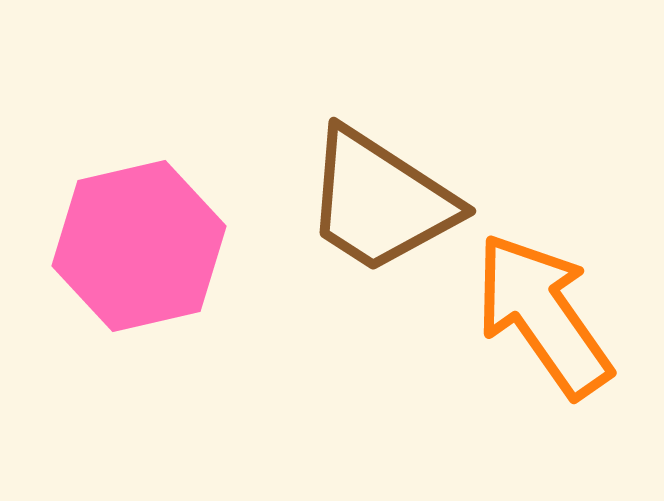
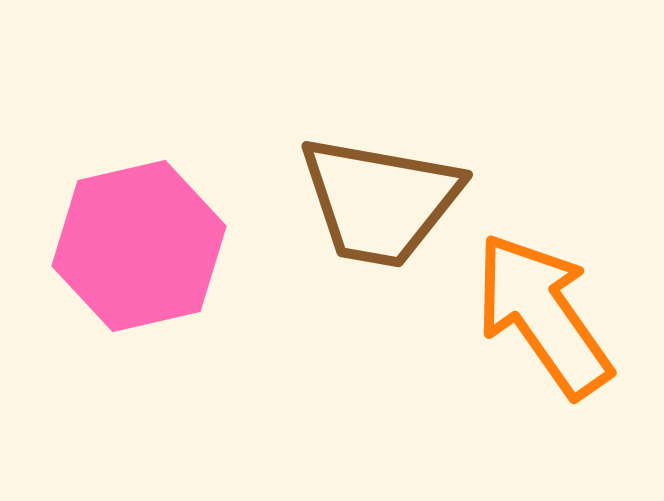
brown trapezoid: rotated 23 degrees counterclockwise
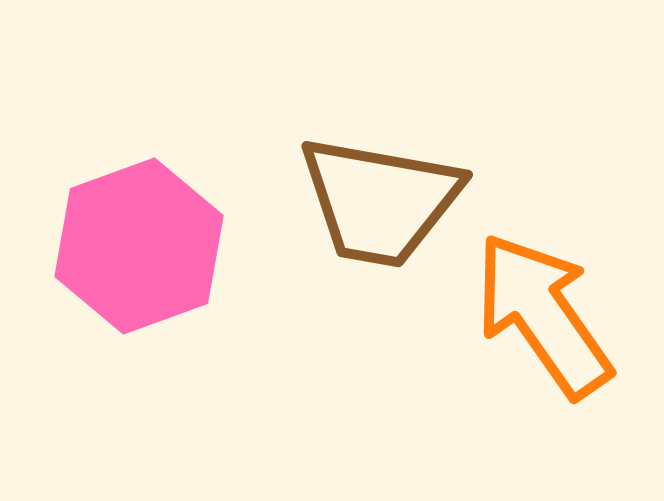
pink hexagon: rotated 7 degrees counterclockwise
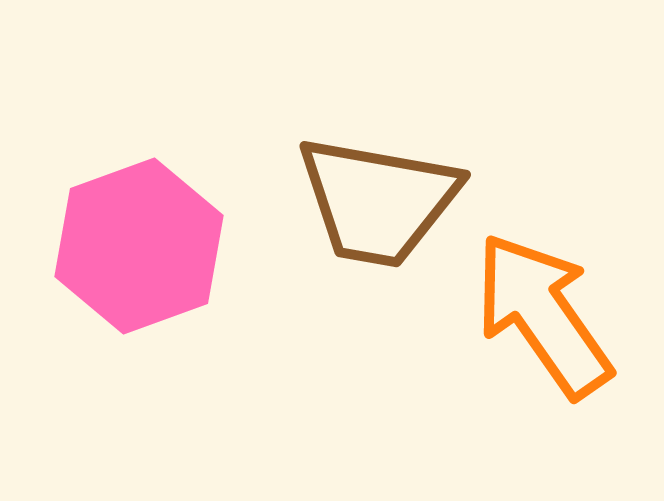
brown trapezoid: moved 2 px left
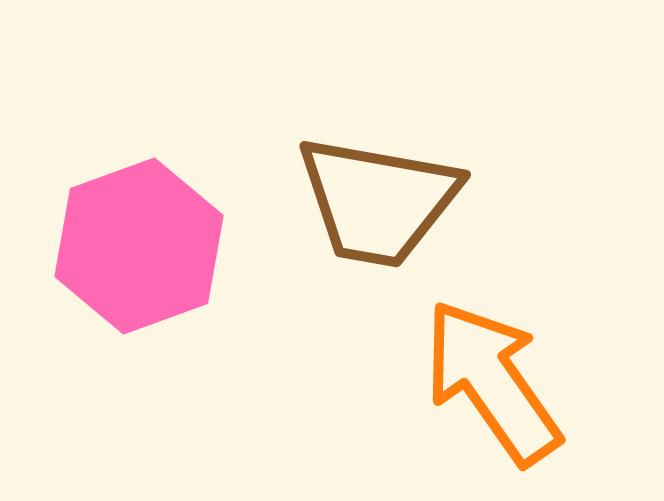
orange arrow: moved 51 px left, 67 px down
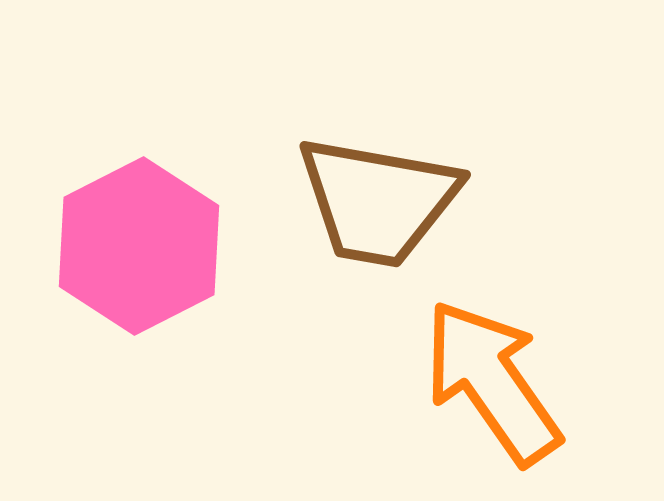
pink hexagon: rotated 7 degrees counterclockwise
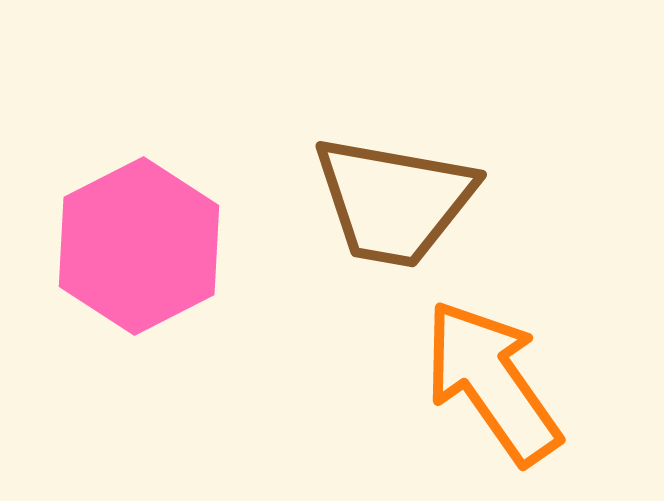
brown trapezoid: moved 16 px right
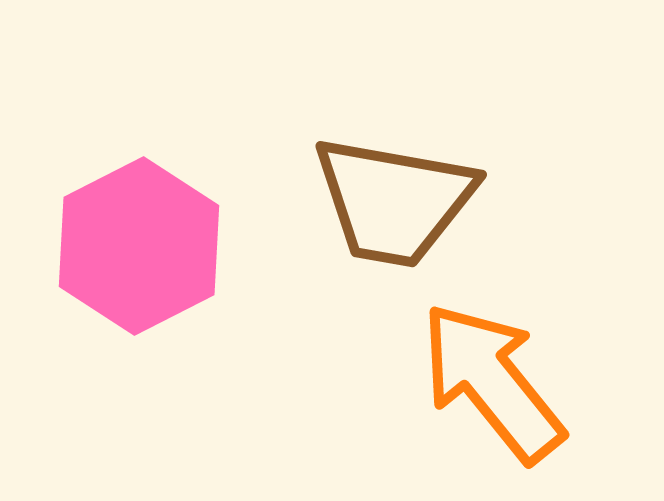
orange arrow: rotated 4 degrees counterclockwise
